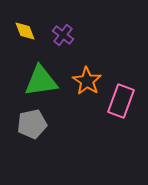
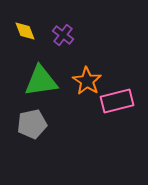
pink rectangle: moved 4 px left; rotated 56 degrees clockwise
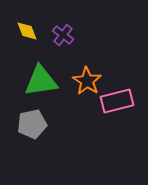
yellow diamond: moved 2 px right
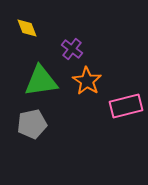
yellow diamond: moved 3 px up
purple cross: moved 9 px right, 14 px down
pink rectangle: moved 9 px right, 5 px down
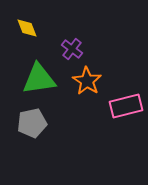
green triangle: moved 2 px left, 2 px up
gray pentagon: moved 1 px up
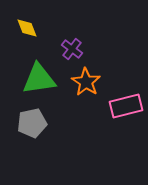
orange star: moved 1 px left, 1 px down
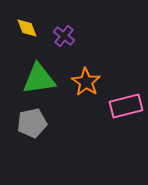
purple cross: moved 8 px left, 13 px up
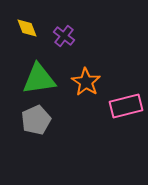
gray pentagon: moved 4 px right, 3 px up; rotated 12 degrees counterclockwise
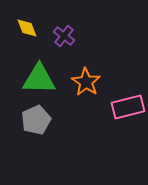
green triangle: rotated 9 degrees clockwise
pink rectangle: moved 2 px right, 1 px down
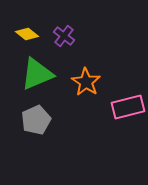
yellow diamond: moved 6 px down; rotated 30 degrees counterclockwise
green triangle: moved 2 px left, 5 px up; rotated 24 degrees counterclockwise
